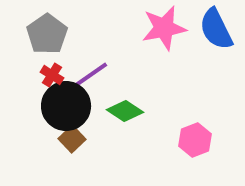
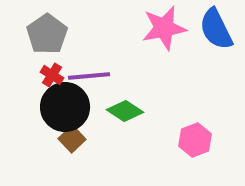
purple line: rotated 30 degrees clockwise
black circle: moved 1 px left, 1 px down
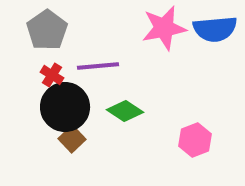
blue semicircle: moved 1 px left; rotated 69 degrees counterclockwise
gray pentagon: moved 4 px up
purple line: moved 9 px right, 10 px up
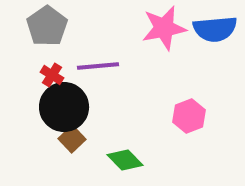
gray pentagon: moved 4 px up
black circle: moved 1 px left
green diamond: moved 49 px down; rotated 12 degrees clockwise
pink hexagon: moved 6 px left, 24 px up
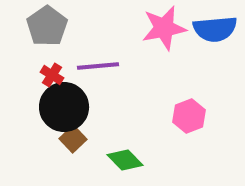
brown square: moved 1 px right
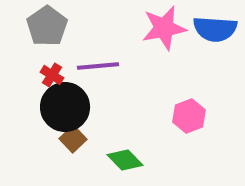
blue semicircle: rotated 9 degrees clockwise
black circle: moved 1 px right
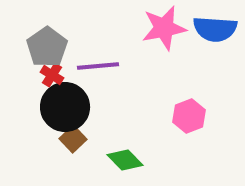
gray pentagon: moved 21 px down
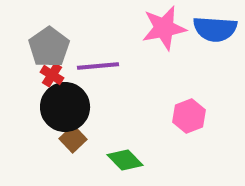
gray pentagon: moved 2 px right
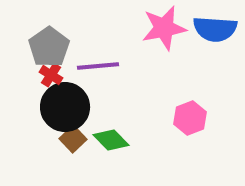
red cross: moved 1 px left
pink hexagon: moved 1 px right, 2 px down
green diamond: moved 14 px left, 20 px up
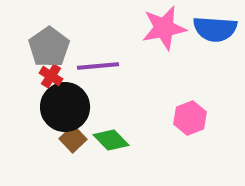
red cross: moved 1 px down
